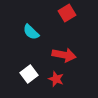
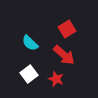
red square: moved 16 px down
cyan semicircle: moved 1 px left, 11 px down
red arrow: rotated 30 degrees clockwise
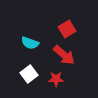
cyan semicircle: rotated 24 degrees counterclockwise
red star: rotated 21 degrees counterclockwise
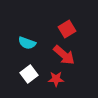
cyan semicircle: moved 3 px left
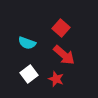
red square: moved 6 px left, 1 px up; rotated 18 degrees counterclockwise
red star: rotated 21 degrees clockwise
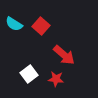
red square: moved 20 px left, 2 px up
cyan semicircle: moved 13 px left, 19 px up; rotated 12 degrees clockwise
red star: rotated 14 degrees counterclockwise
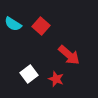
cyan semicircle: moved 1 px left
red arrow: moved 5 px right
red star: rotated 14 degrees clockwise
